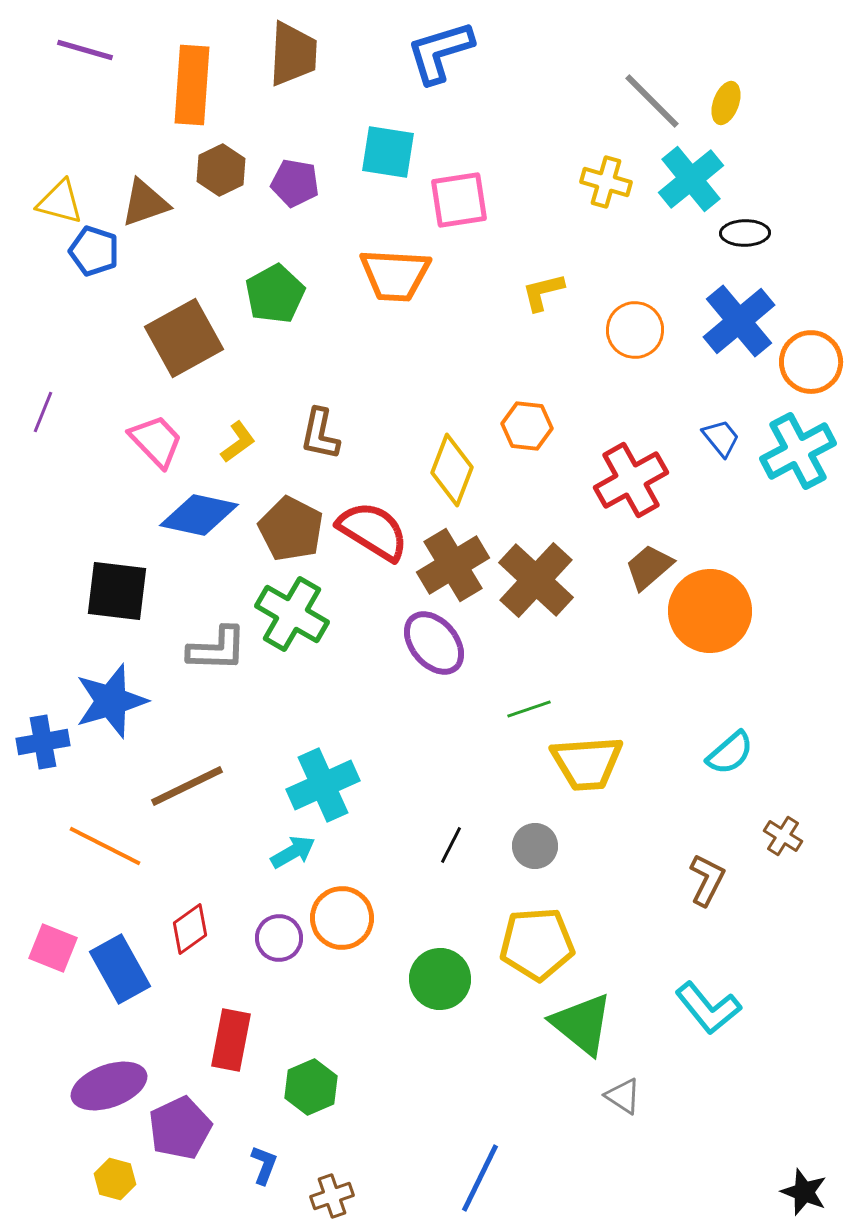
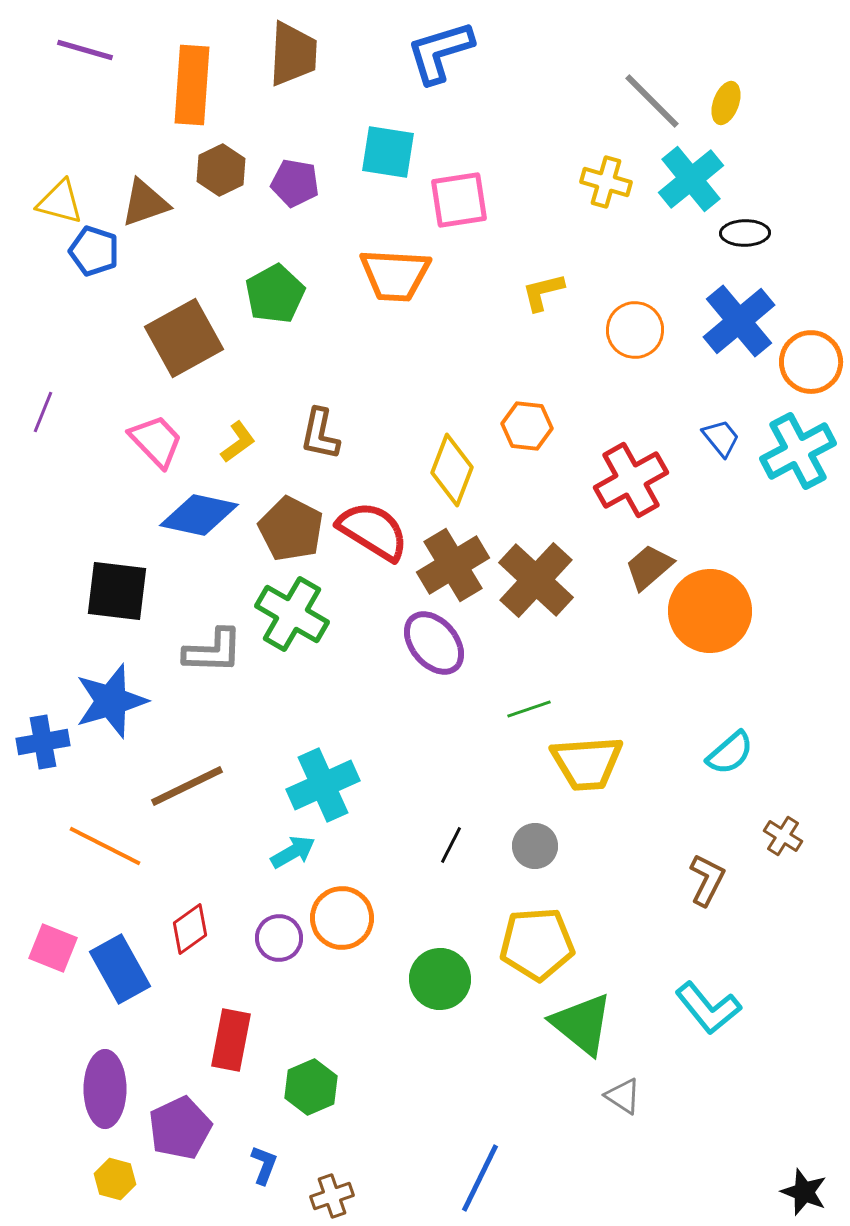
gray L-shape at (217, 649): moved 4 px left, 2 px down
purple ellipse at (109, 1086): moved 4 px left, 3 px down; rotated 70 degrees counterclockwise
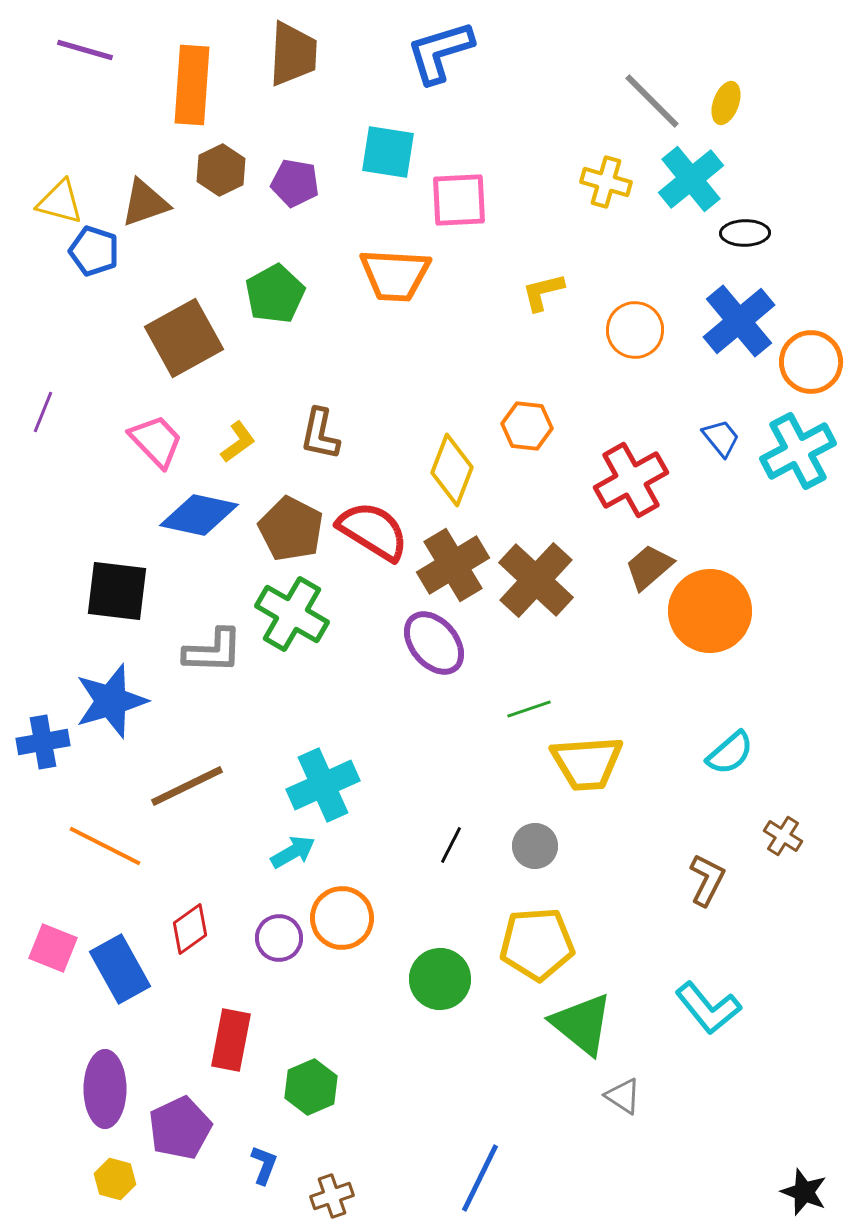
pink square at (459, 200): rotated 6 degrees clockwise
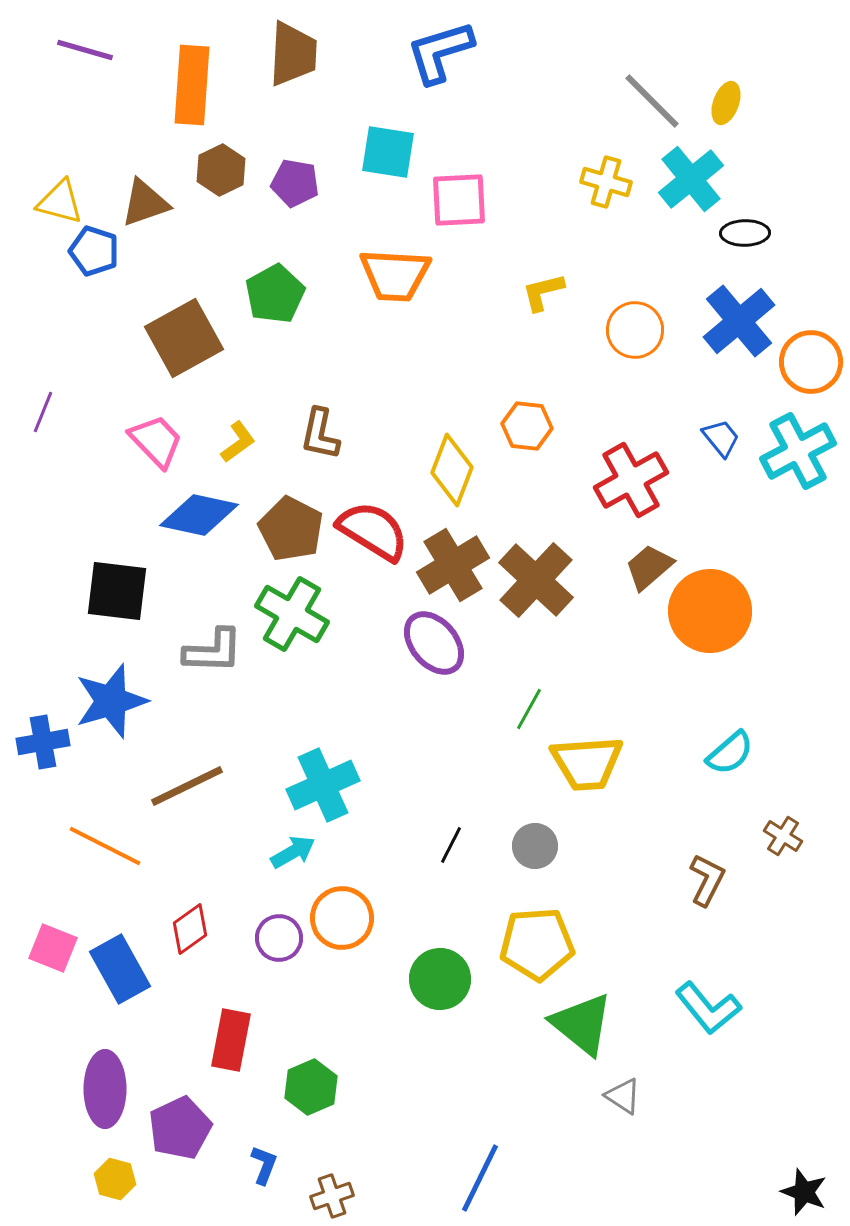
green line at (529, 709): rotated 42 degrees counterclockwise
